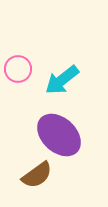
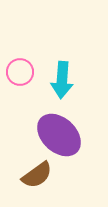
pink circle: moved 2 px right, 3 px down
cyan arrow: rotated 48 degrees counterclockwise
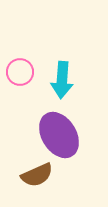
purple ellipse: rotated 15 degrees clockwise
brown semicircle: rotated 12 degrees clockwise
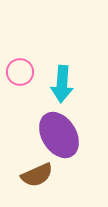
cyan arrow: moved 4 px down
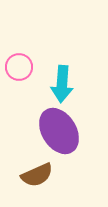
pink circle: moved 1 px left, 5 px up
purple ellipse: moved 4 px up
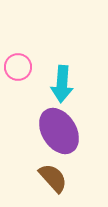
pink circle: moved 1 px left
brown semicircle: moved 16 px right, 3 px down; rotated 108 degrees counterclockwise
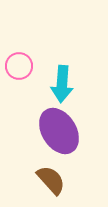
pink circle: moved 1 px right, 1 px up
brown semicircle: moved 2 px left, 2 px down
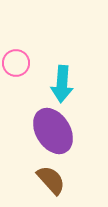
pink circle: moved 3 px left, 3 px up
purple ellipse: moved 6 px left
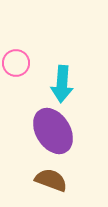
brown semicircle: rotated 28 degrees counterclockwise
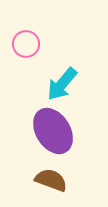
pink circle: moved 10 px right, 19 px up
cyan arrow: rotated 36 degrees clockwise
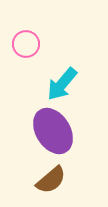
brown semicircle: rotated 120 degrees clockwise
